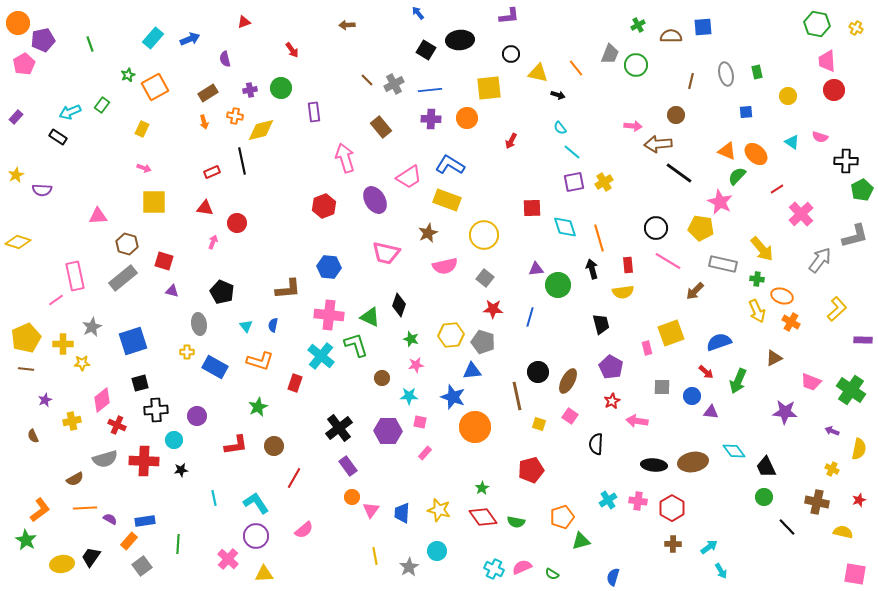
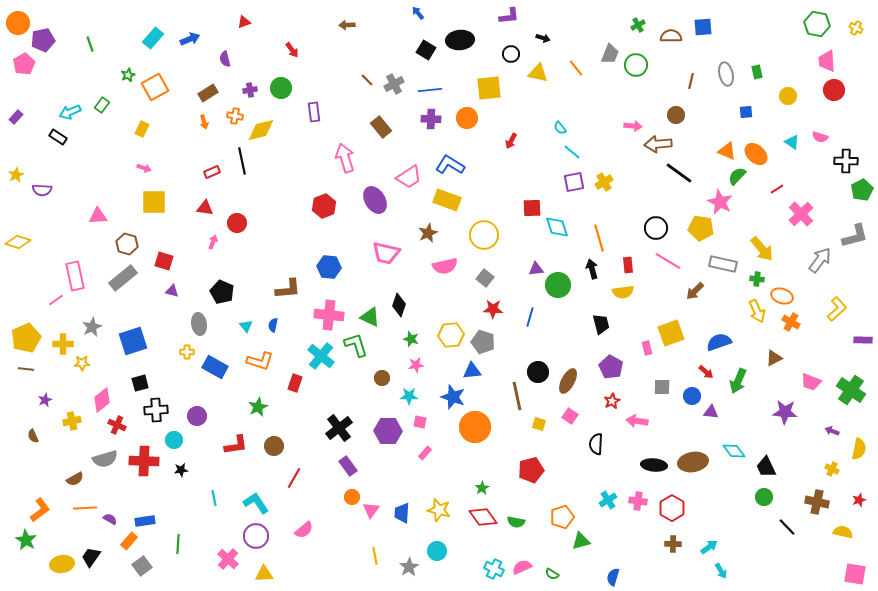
black arrow at (558, 95): moved 15 px left, 57 px up
cyan diamond at (565, 227): moved 8 px left
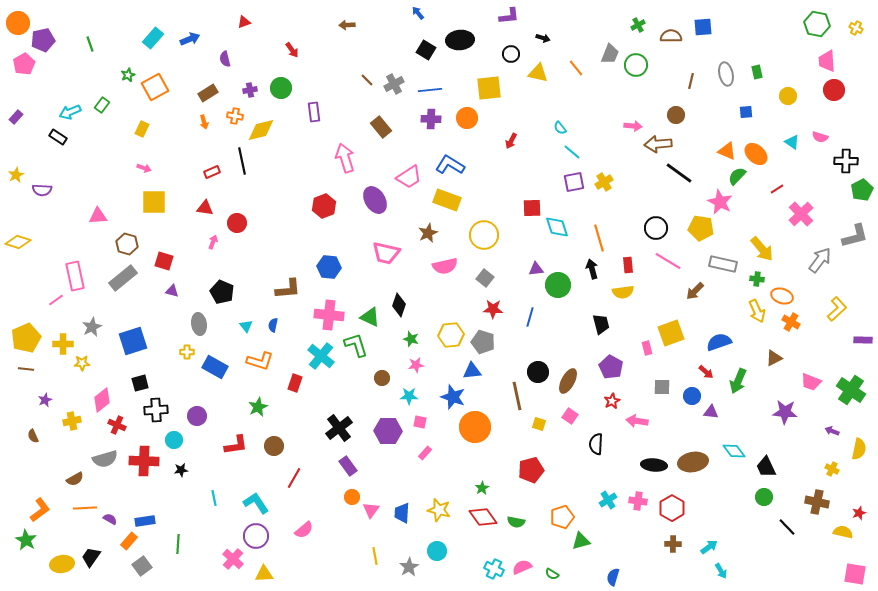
red star at (859, 500): moved 13 px down
pink cross at (228, 559): moved 5 px right
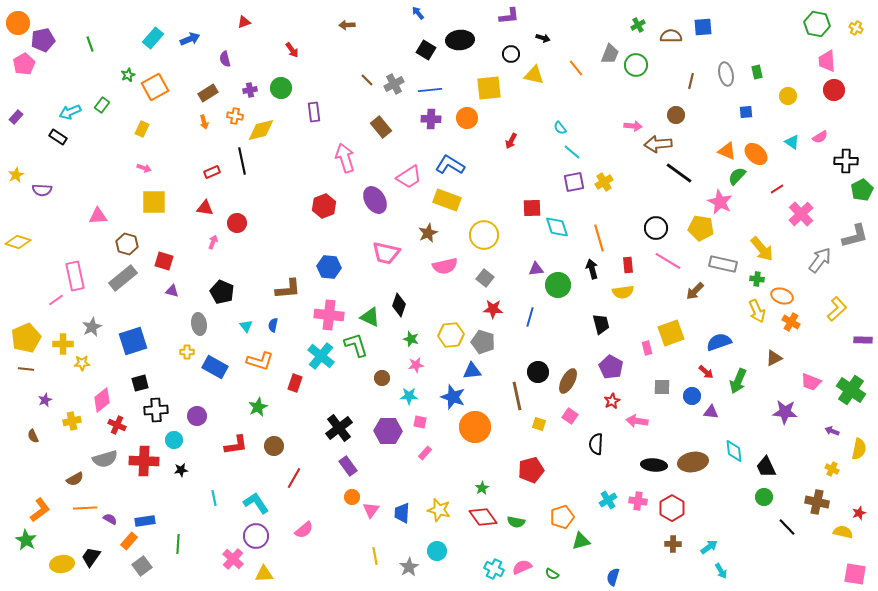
yellow triangle at (538, 73): moved 4 px left, 2 px down
pink semicircle at (820, 137): rotated 49 degrees counterclockwise
cyan diamond at (734, 451): rotated 30 degrees clockwise
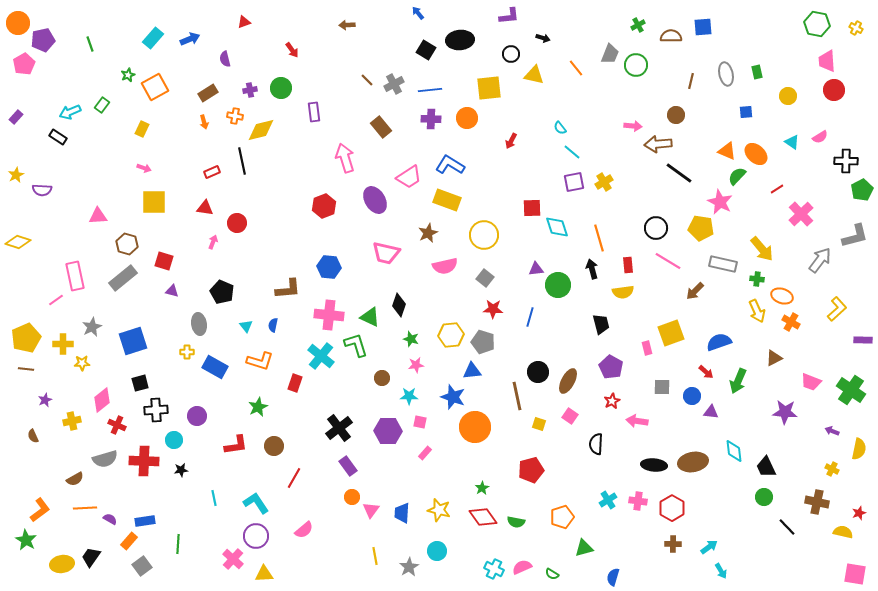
green triangle at (581, 541): moved 3 px right, 7 px down
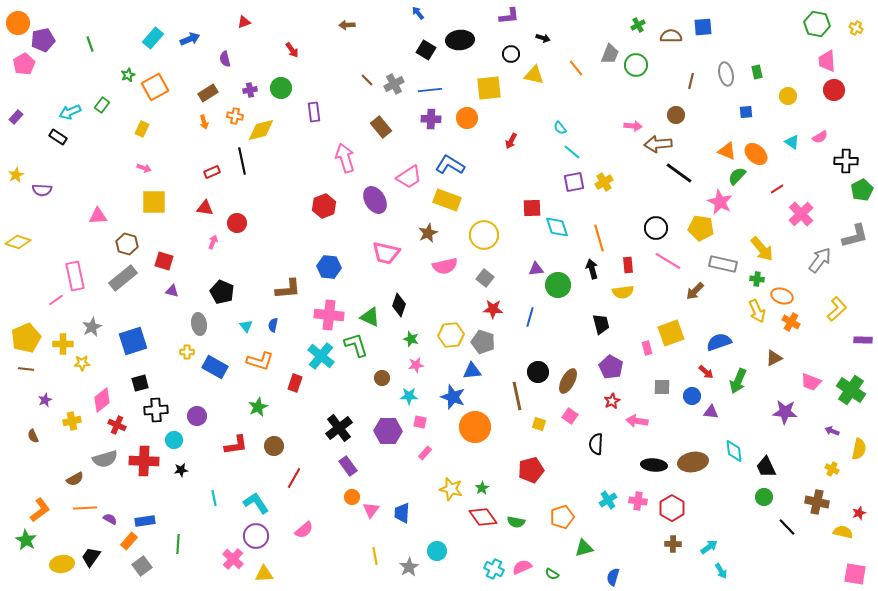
yellow star at (439, 510): moved 12 px right, 21 px up
